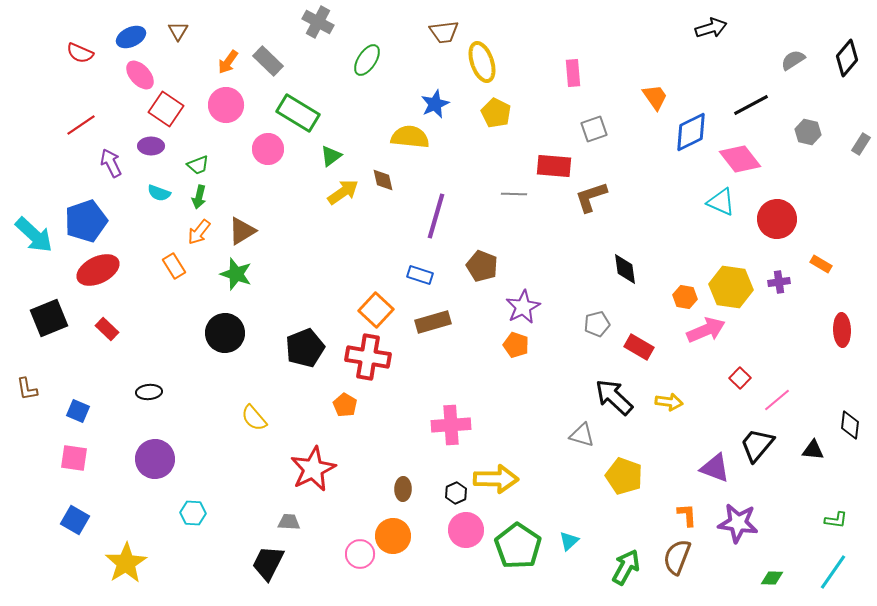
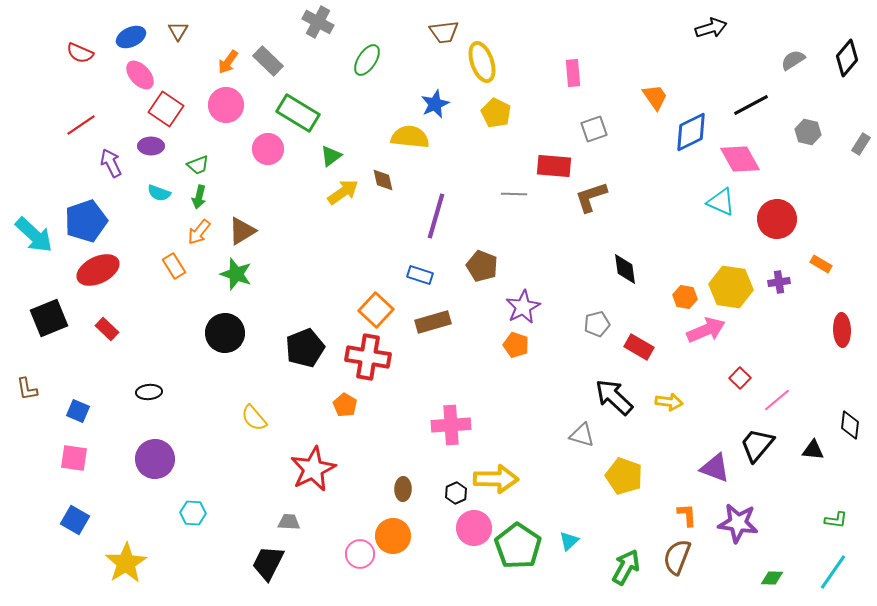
pink diamond at (740, 159): rotated 9 degrees clockwise
pink circle at (466, 530): moved 8 px right, 2 px up
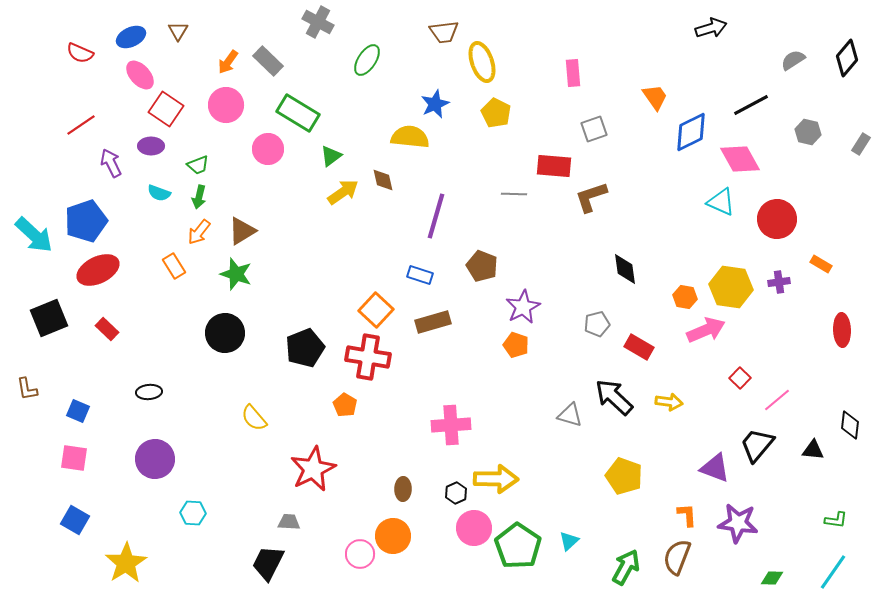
gray triangle at (582, 435): moved 12 px left, 20 px up
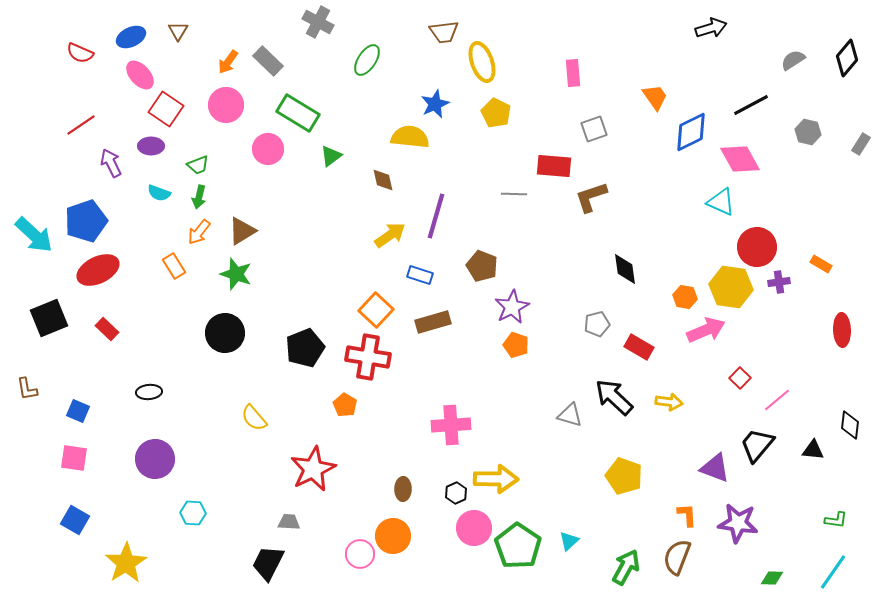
yellow arrow at (343, 192): moved 47 px right, 43 px down
red circle at (777, 219): moved 20 px left, 28 px down
purple star at (523, 307): moved 11 px left
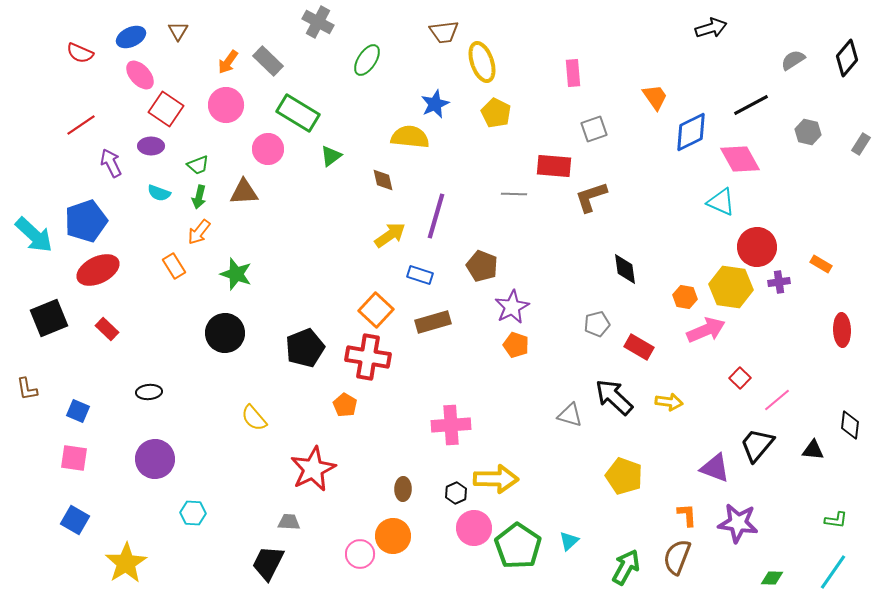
brown triangle at (242, 231): moved 2 px right, 39 px up; rotated 28 degrees clockwise
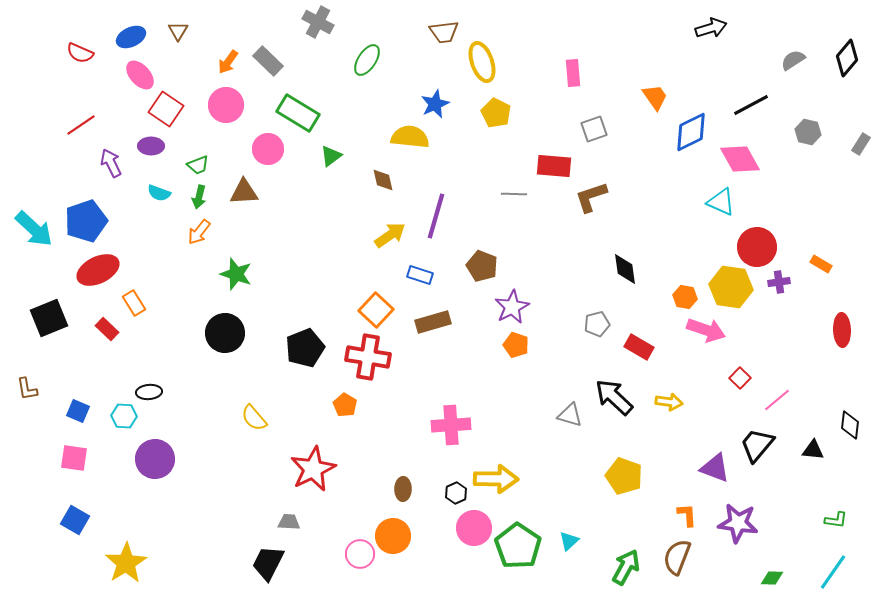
cyan arrow at (34, 235): moved 6 px up
orange rectangle at (174, 266): moved 40 px left, 37 px down
pink arrow at (706, 330): rotated 42 degrees clockwise
cyan hexagon at (193, 513): moved 69 px left, 97 px up
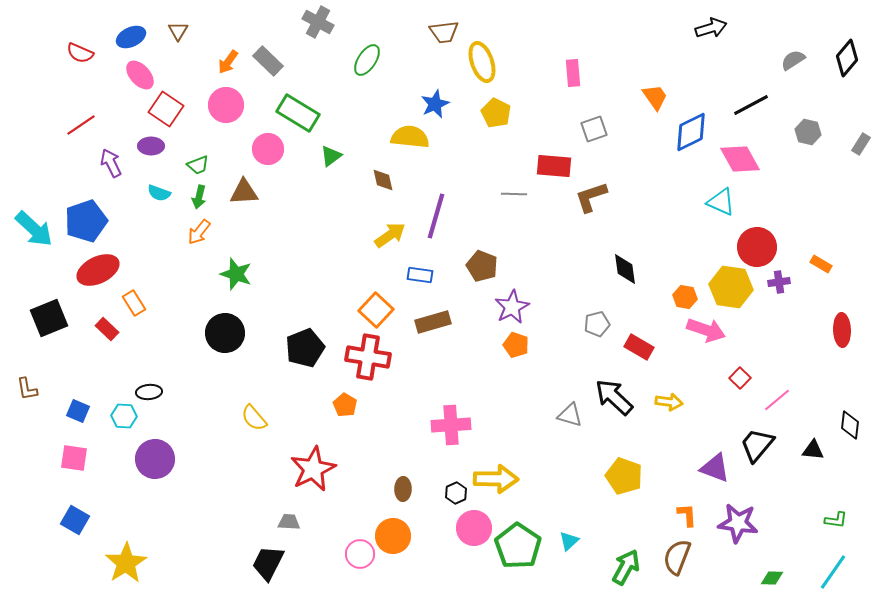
blue rectangle at (420, 275): rotated 10 degrees counterclockwise
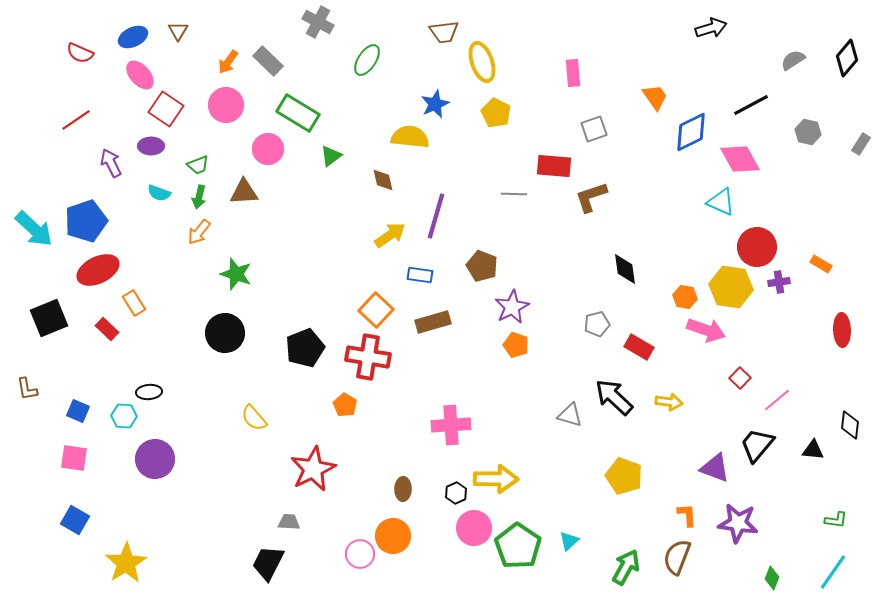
blue ellipse at (131, 37): moved 2 px right
red line at (81, 125): moved 5 px left, 5 px up
green diamond at (772, 578): rotated 70 degrees counterclockwise
